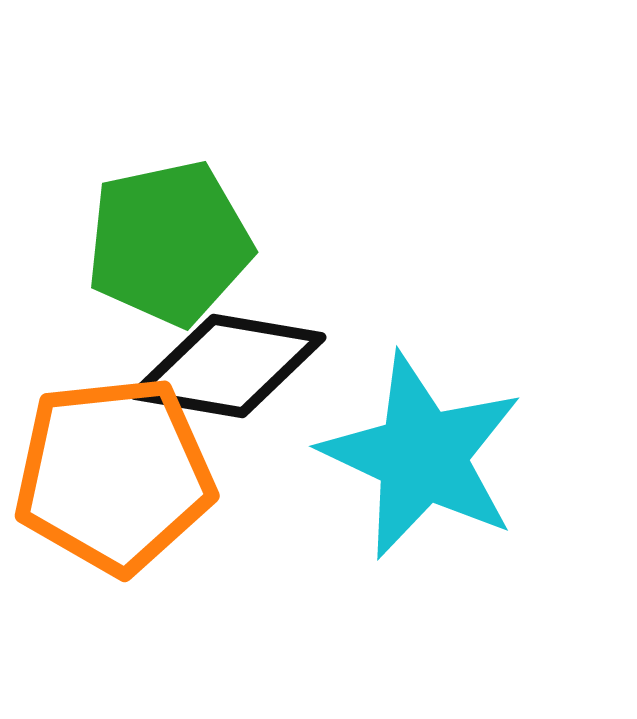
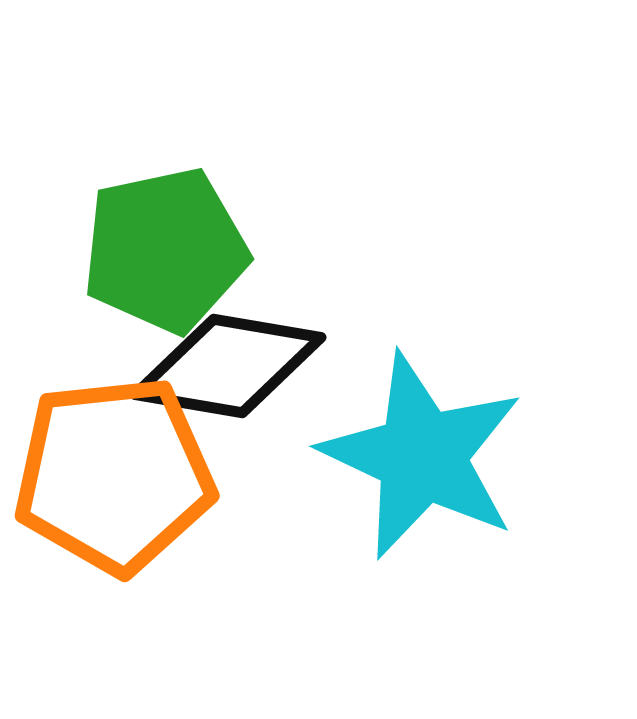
green pentagon: moved 4 px left, 7 px down
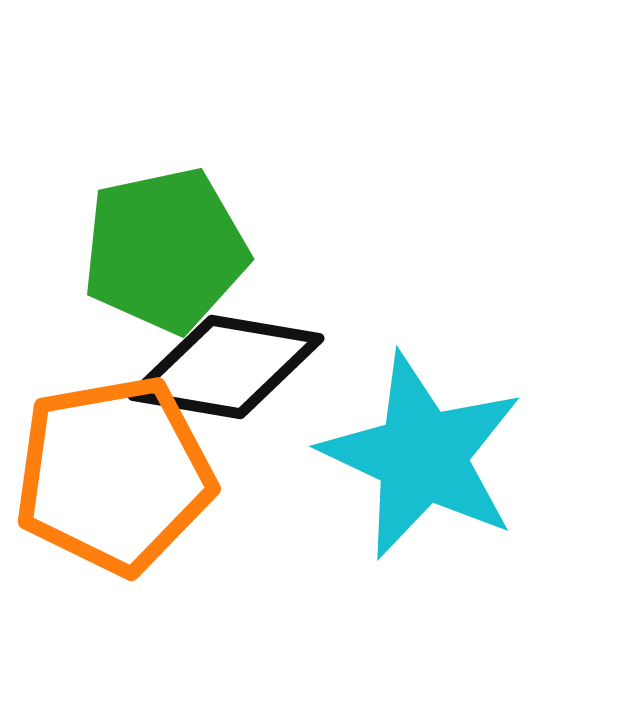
black diamond: moved 2 px left, 1 px down
orange pentagon: rotated 4 degrees counterclockwise
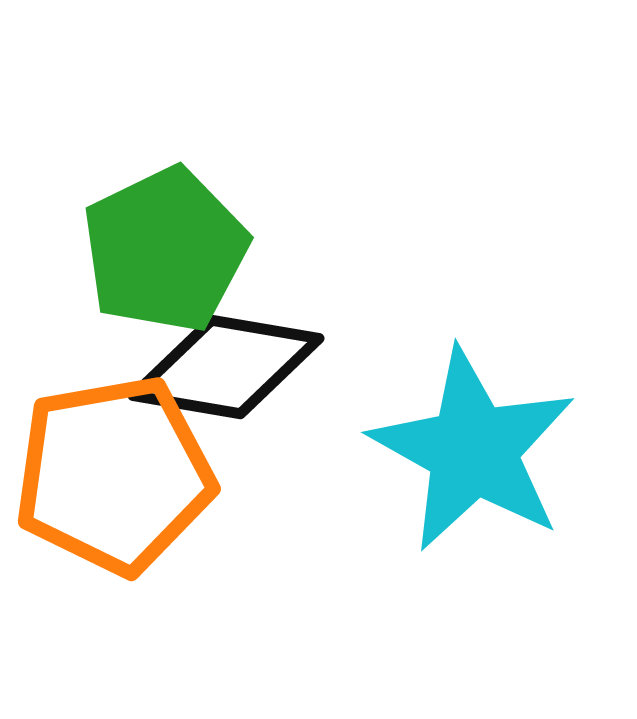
green pentagon: rotated 14 degrees counterclockwise
cyan star: moved 51 px right, 6 px up; rotated 4 degrees clockwise
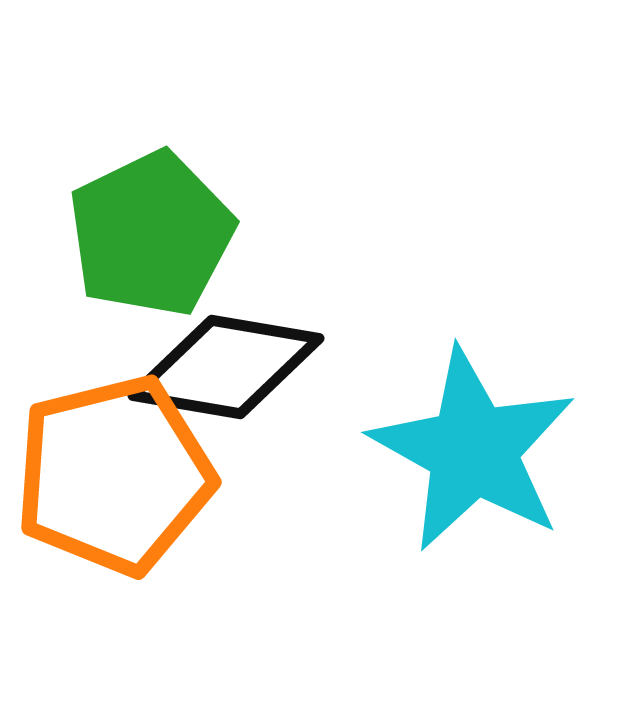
green pentagon: moved 14 px left, 16 px up
orange pentagon: rotated 4 degrees counterclockwise
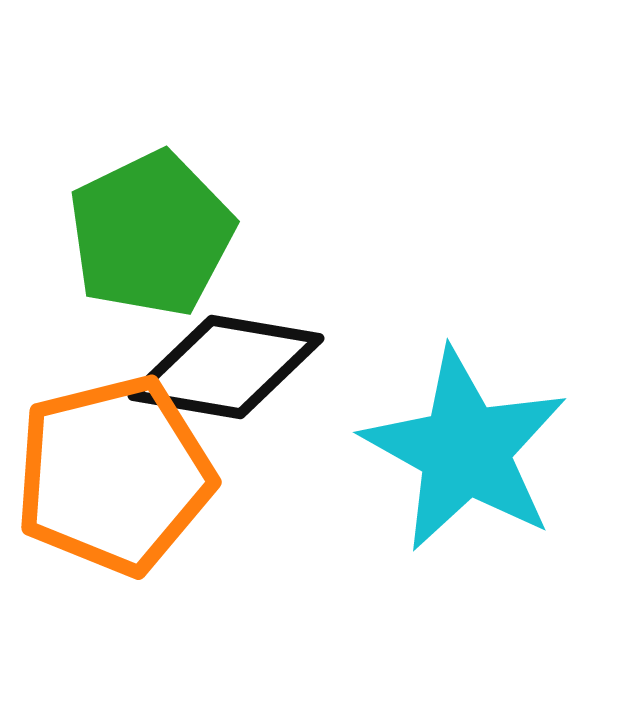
cyan star: moved 8 px left
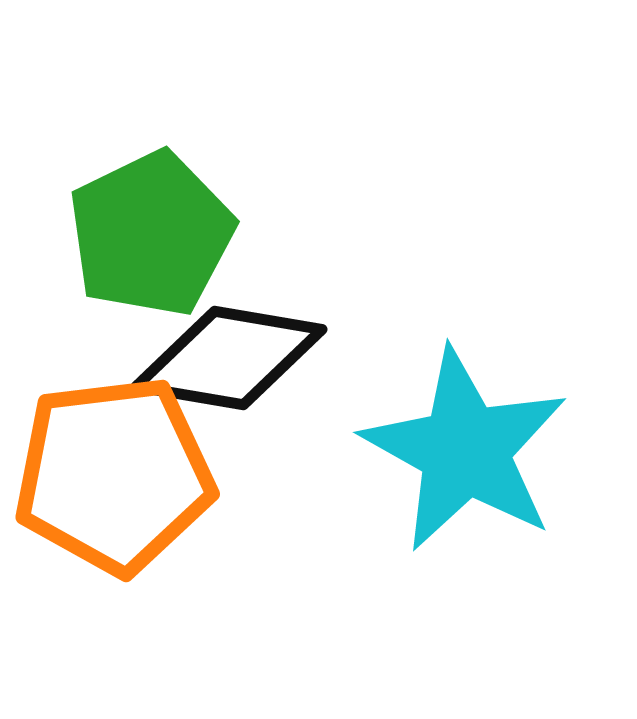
black diamond: moved 3 px right, 9 px up
orange pentagon: rotated 7 degrees clockwise
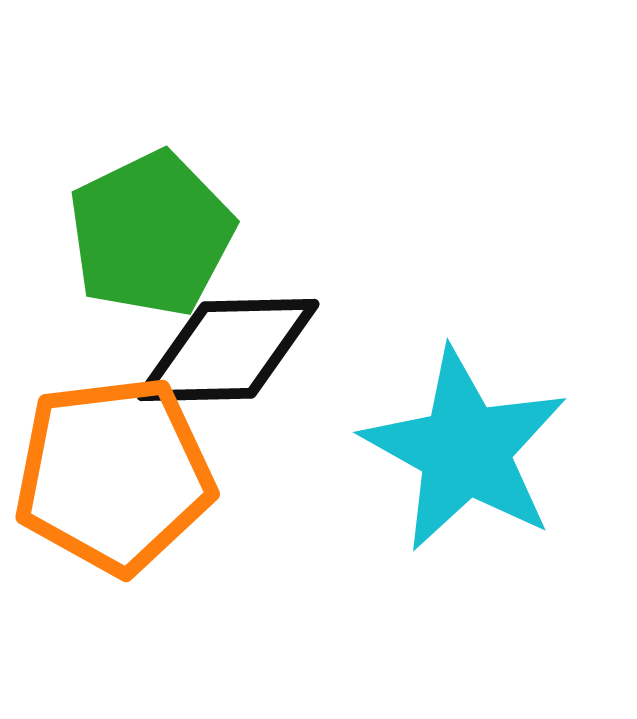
black diamond: moved 1 px left, 8 px up; rotated 11 degrees counterclockwise
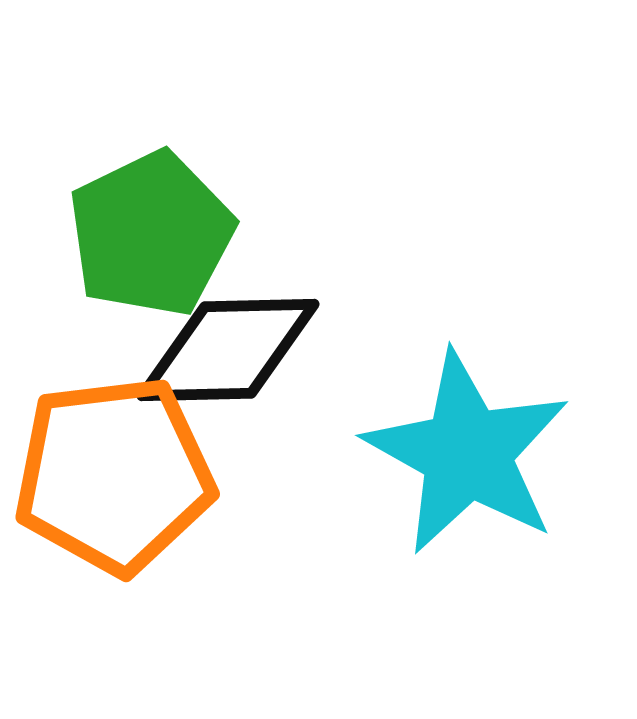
cyan star: moved 2 px right, 3 px down
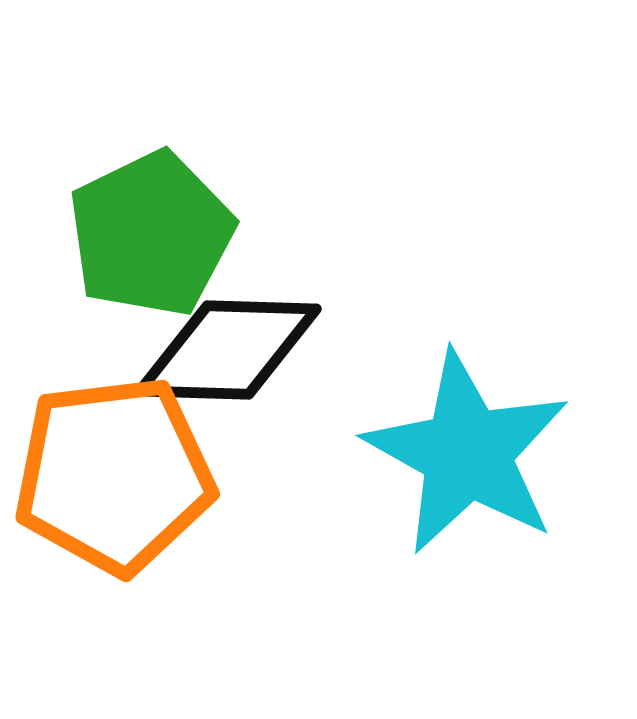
black diamond: rotated 3 degrees clockwise
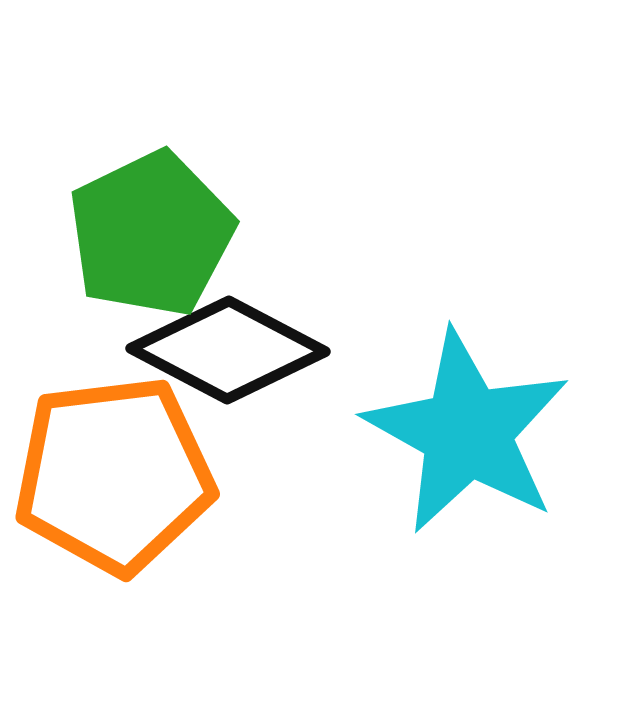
black diamond: rotated 26 degrees clockwise
cyan star: moved 21 px up
